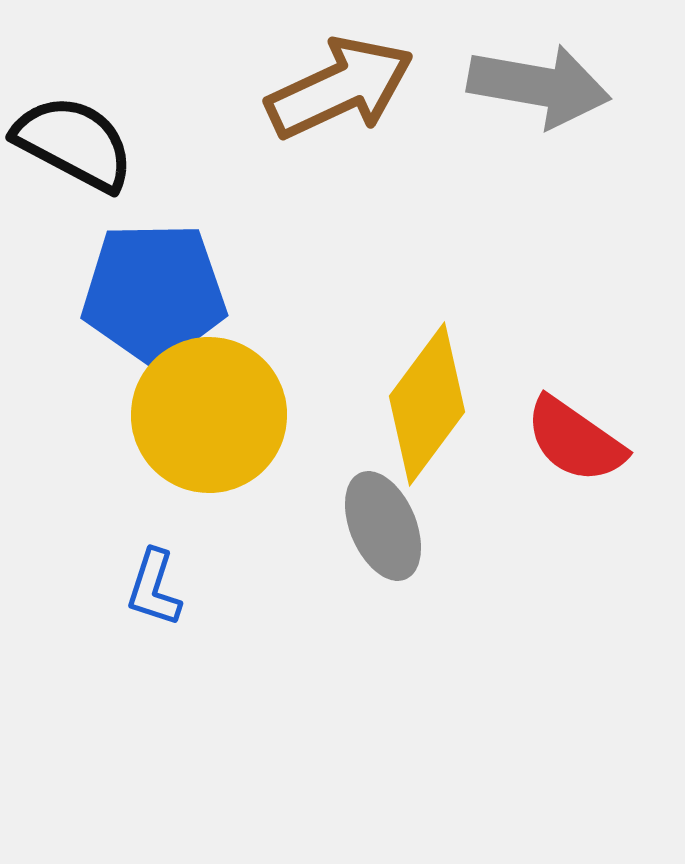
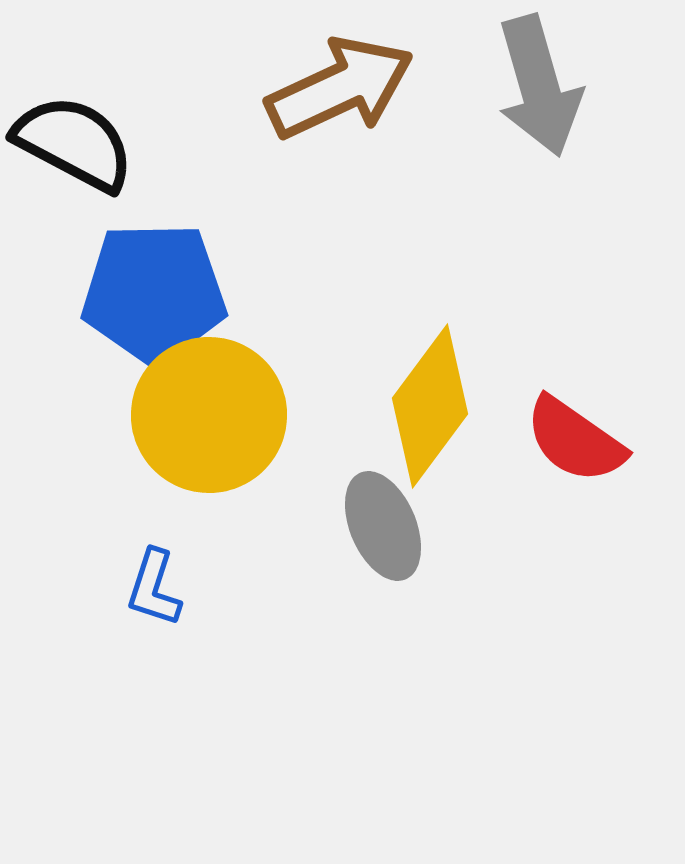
gray arrow: rotated 64 degrees clockwise
yellow diamond: moved 3 px right, 2 px down
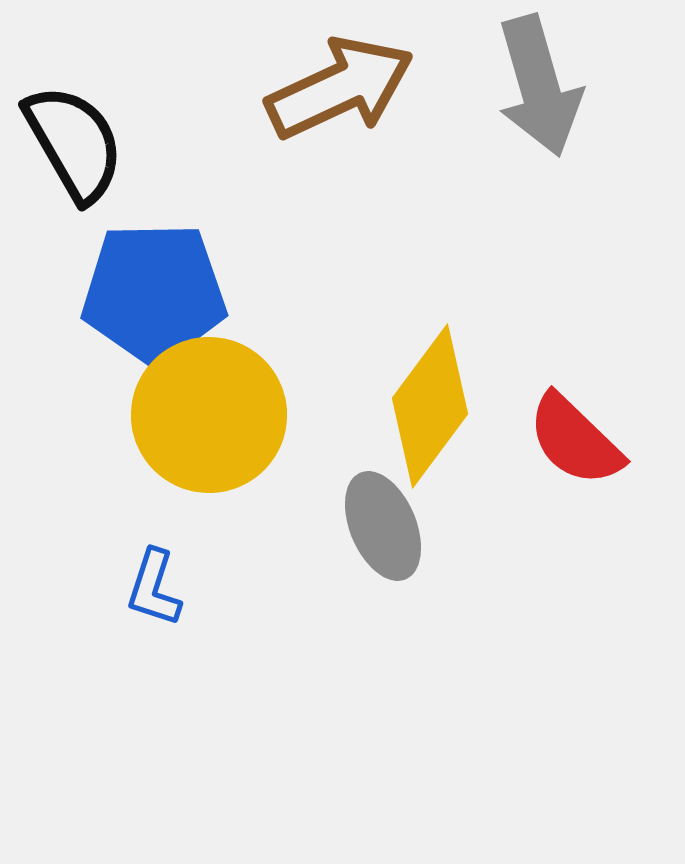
black semicircle: rotated 32 degrees clockwise
red semicircle: rotated 9 degrees clockwise
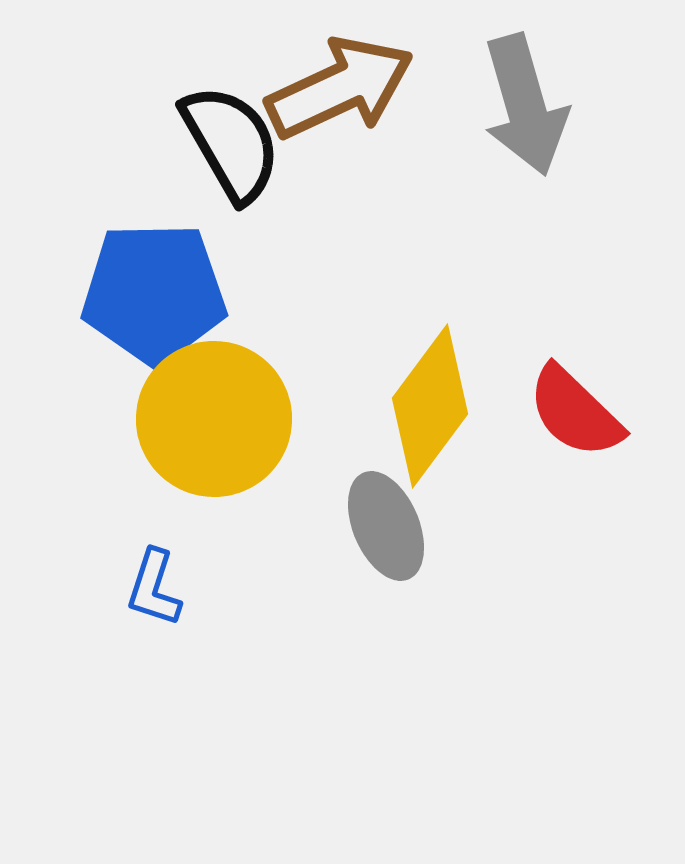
gray arrow: moved 14 px left, 19 px down
black semicircle: moved 157 px right
yellow circle: moved 5 px right, 4 px down
red semicircle: moved 28 px up
gray ellipse: moved 3 px right
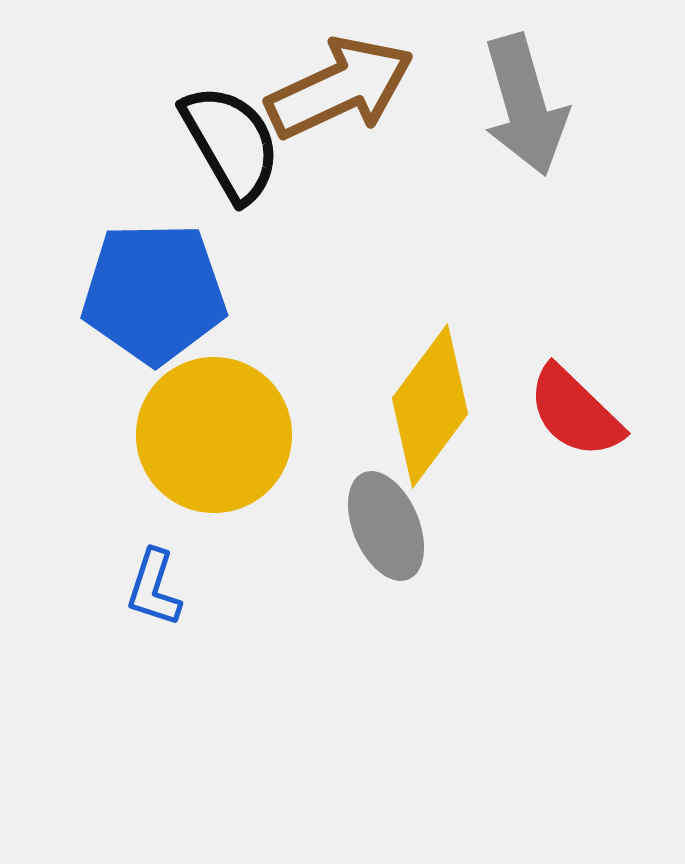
yellow circle: moved 16 px down
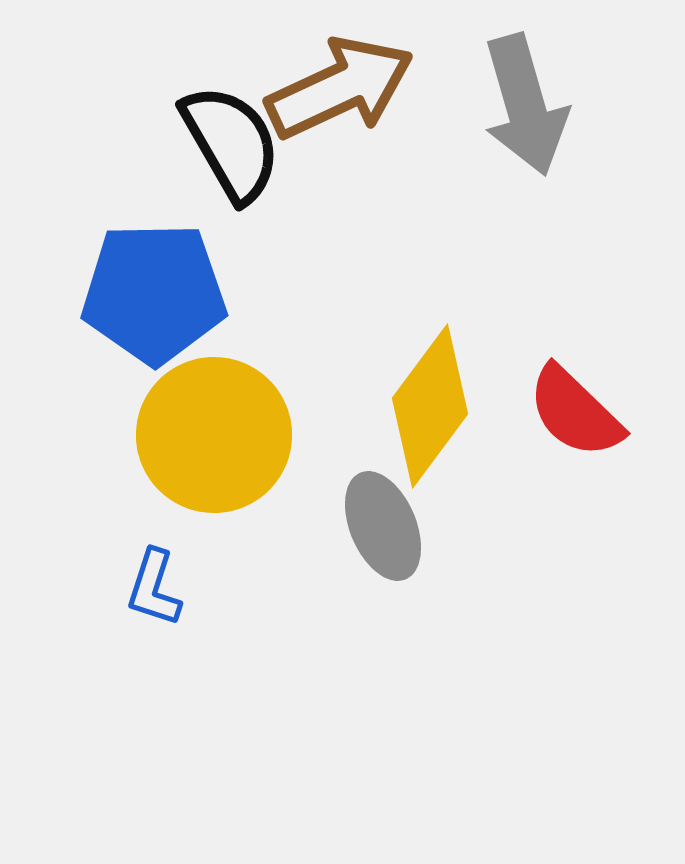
gray ellipse: moved 3 px left
